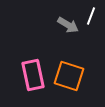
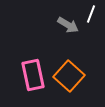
white line: moved 2 px up
orange square: rotated 24 degrees clockwise
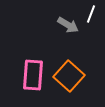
pink rectangle: rotated 16 degrees clockwise
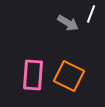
gray arrow: moved 2 px up
orange square: rotated 16 degrees counterclockwise
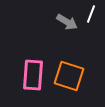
gray arrow: moved 1 px left, 1 px up
orange square: rotated 8 degrees counterclockwise
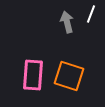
gray arrow: rotated 135 degrees counterclockwise
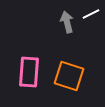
white line: rotated 42 degrees clockwise
pink rectangle: moved 4 px left, 3 px up
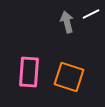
orange square: moved 1 px down
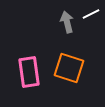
pink rectangle: rotated 12 degrees counterclockwise
orange square: moved 9 px up
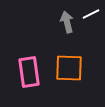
orange square: rotated 16 degrees counterclockwise
